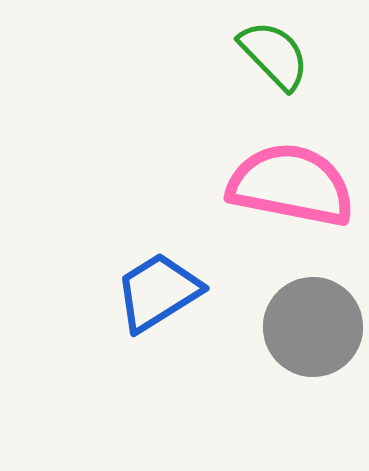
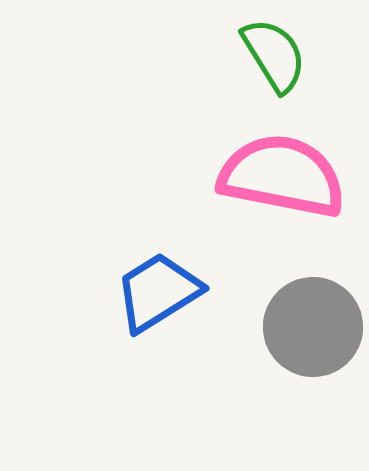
green semicircle: rotated 12 degrees clockwise
pink semicircle: moved 9 px left, 9 px up
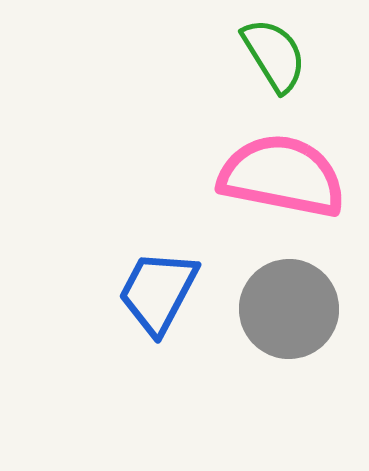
blue trapezoid: rotated 30 degrees counterclockwise
gray circle: moved 24 px left, 18 px up
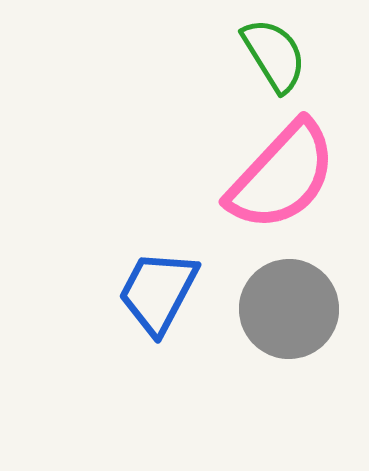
pink semicircle: rotated 122 degrees clockwise
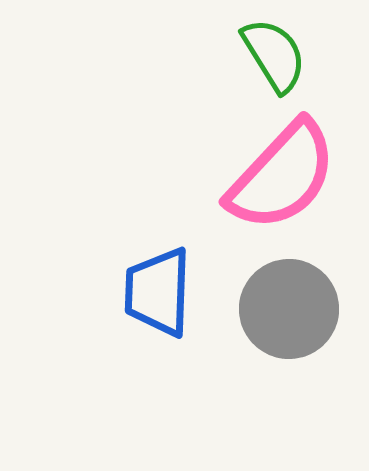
blue trapezoid: rotated 26 degrees counterclockwise
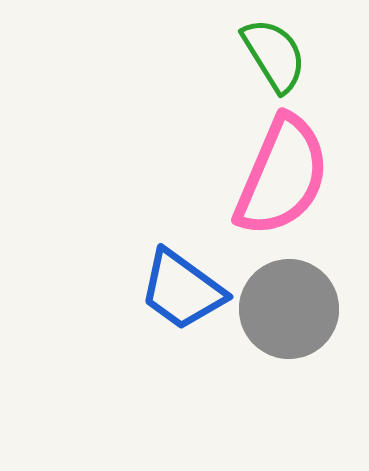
pink semicircle: rotated 20 degrees counterclockwise
blue trapezoid: moved 24 px right, 2 px up; rotated 56 degrees counterclockwise
